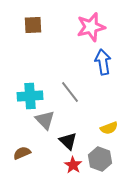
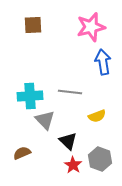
gray line: rotated 45 degrees counterclockwise
yellow semicircle: moved 12 px left, 12 px up
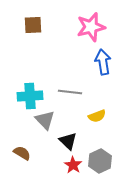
brown semicircle: rotated 54 degrees clockwise
gray hexagon: moved 2 px down; rotated 15 degrees clockwise
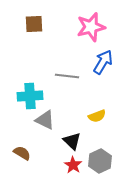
brown square: moved 1 px right, 1 px up
blue arrow: rotated 40 degrees clockwise
gray line: moved 3 px left, 16 px up
gray triangle: rotated 20 degrees counterclockwise
black triangle: moved 4 px right
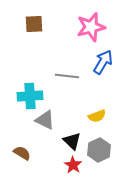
gray hexagon: moved 1 px left, 11 px up
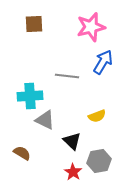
gray hexagon: moved 11 px down; rotated 15 degrees clockwise
red star: moved 7 px down
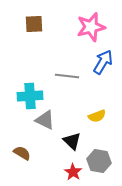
gray hexagon: rotated 20 degrees clockwise
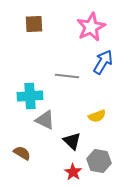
pink star: rotated 12 degrees counterclockwise
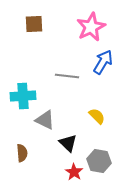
cyan cross: moved 7 px left
yellow semicircle: rotated 114 degrees counterclockwise
black triangle: moved 4 px left, 2 px down
brown semicircle: rotated 54 degrees clockwise
red star: moved 1 px right
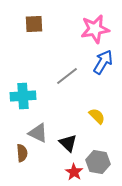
pink star: moved 4 px right, 2 px down; rotated 16 degrees clockwise
gray line: rotated 45 degrees counterclockwise
gray triangle: moved 7 px left, 13 px down
gray hexagon: moved 1 px left, 1 px down
